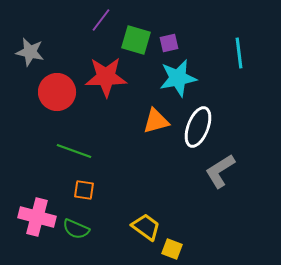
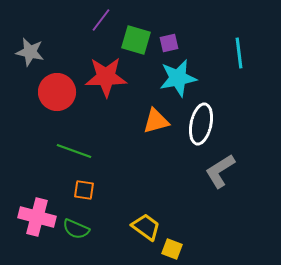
white ellipse: moved 3 px right, 3 px up; rotated 9 degrees counterclockwise
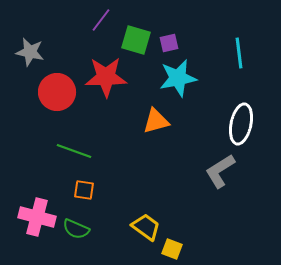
white ellipse: moved 40 px right
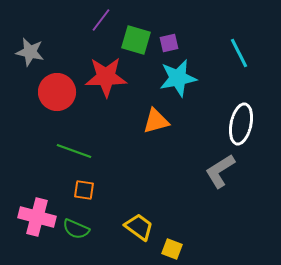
cyan line: rotated 20 degrees counterclockwise
yellow trapezoid: moved 7 px left
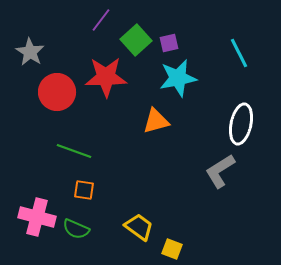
green square: rotated 32 degrees clockwise
gray star: rotated 20 degrees clockwise
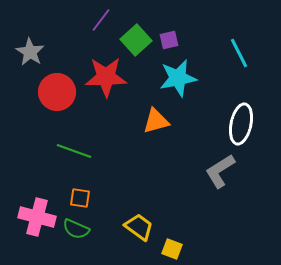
purple square: moved 3 px up
orange square: moved 4 px left, 8 px down
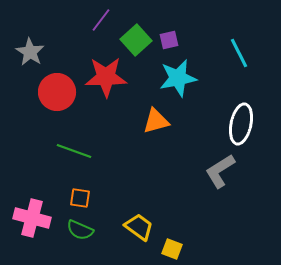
pink cross: moved 5 px left, 1 px down
green semicircle: moved 4 px right, 1 px down
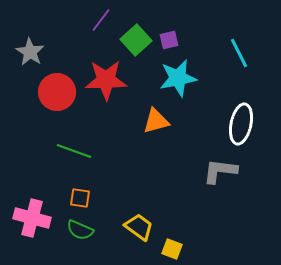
red star: moved 3 px down
gray L-shape: rotated 39 degrees clockwise
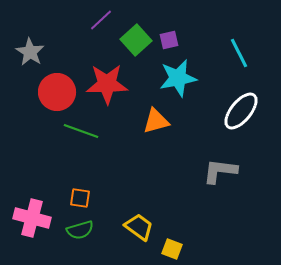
purple line: rotated 10 degrees clockwise
red star: moved 1 px right, 4 px down
white ellipse: moved 13 px up; rotated 27 degrees clockwise
green line: moved 7 px right, 20 px up
green semicircle: rotated 40 degrees counterclockwise
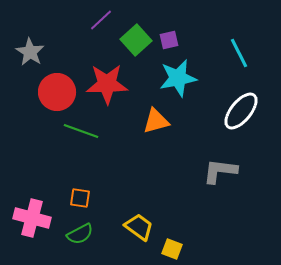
green semicircle: moved 4 px down; rotated 12 degrees counterclockwise
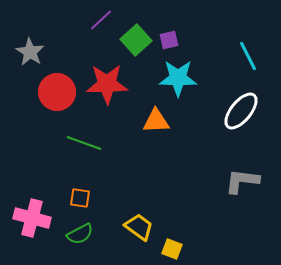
cyan line: moved 9 px right, 3 px down
cyan star: rotated 12 degrees clockwise
orange triangle: rotated 12 degrees clockwise
green line: moved 3 px right, 12 px down
gray L-shape: moved 22 px right, 10 px down
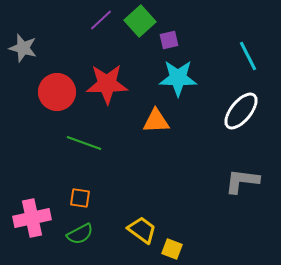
green square: moved 4 px right, 19 px up
gray star: moved 7 px left, 4 px up; rotated 16 degrees counterclockwise
pink cross: rotated 27 degrees counterclockwise
yellow trapezoid: moved 3 px right, 3 px down
